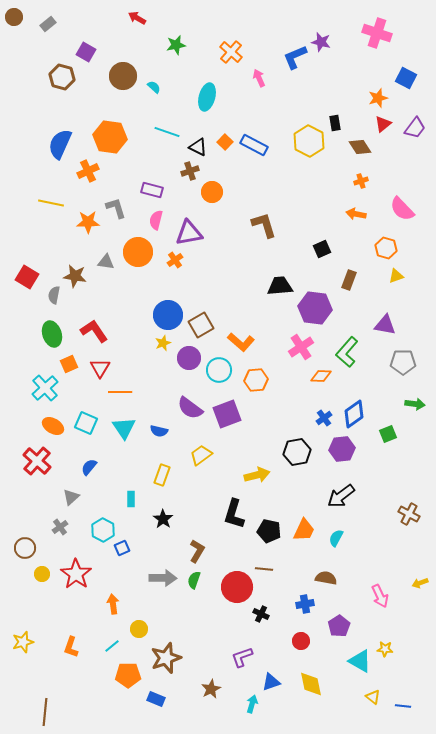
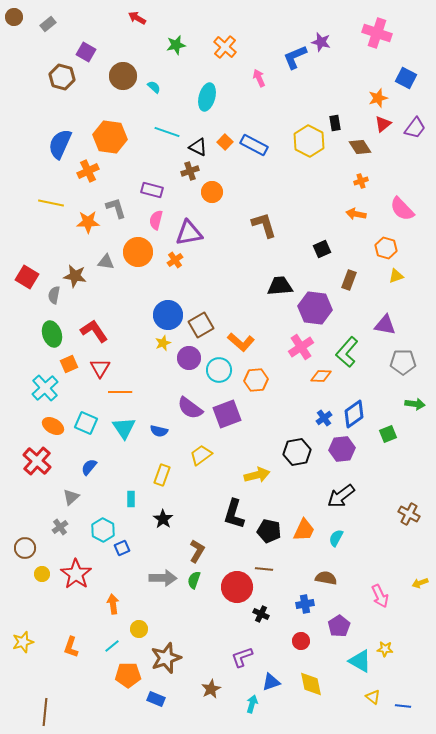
orange cross at (231, 52): moved 6 px left, 5 px up
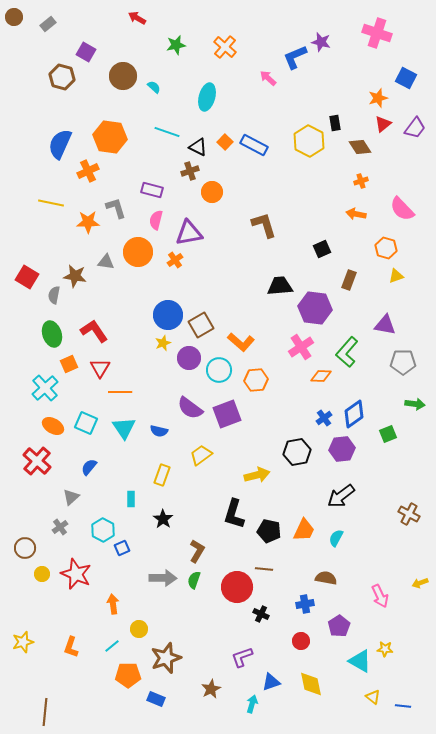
pink arrow at (259, 78): moved 9 px right; rotated 24 degrees counterclockwise
red star at (76, 574): rotated 12 degrees counterclockwise
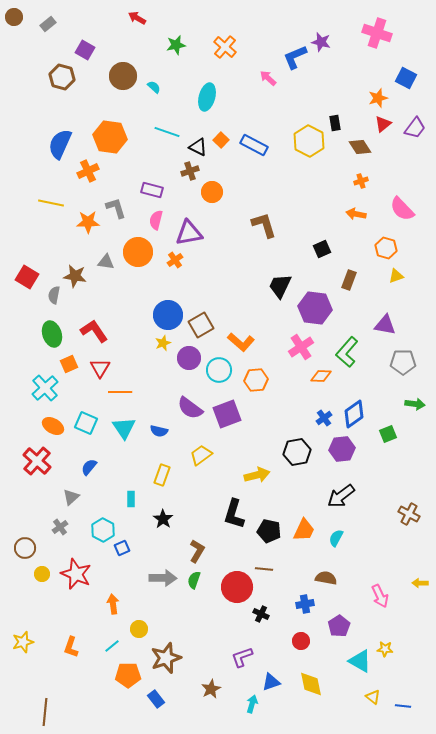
purple square at (86, 52): moved 1 px left, 2 px up
orange square at (225, 142): moved 4 px left, 2 px up
black trapezoid at (280, 286): rotated 60 degrees counterclockwise
yellow arrow at (420, 583): rotated 21 degrees clockwise
blue rectangle at (156, 699): rotated 30 degrees clockwise
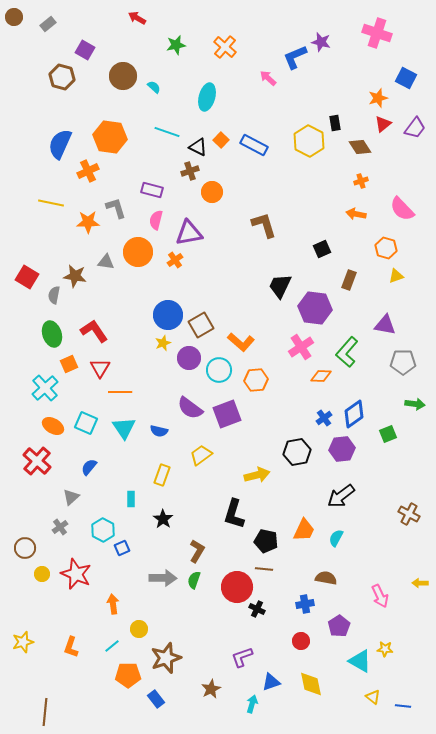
black pentagon at (269, 531): moved 3 px left, 10 px down
black cross at (261, 614): moved 4 px left, 5 px up
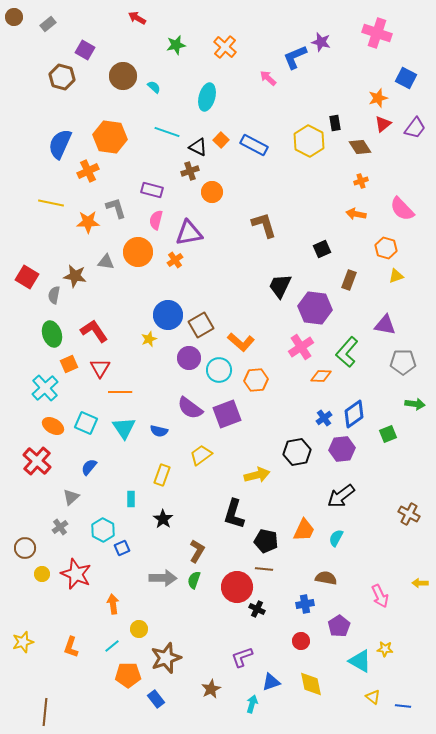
yellow star at (163, 343): moved 14 px left, 4 px up
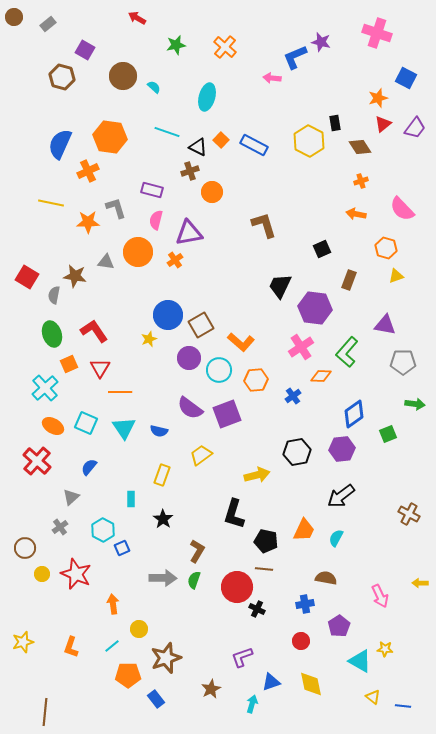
pink arrow at (268, 78): moved 4 px right; rotated 36 degrees counterclockwise
blue cross at (324, 418): moved 31 px left, 22 px up
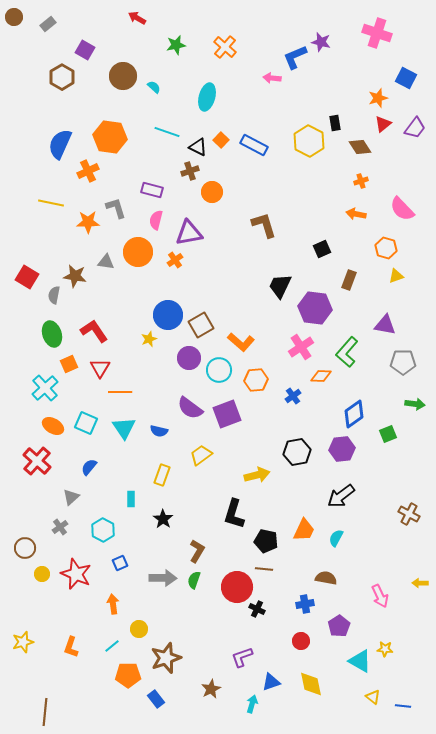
brown hexagon at (62, 77): rotated 15 degrees clockwise
blue square at (122, 548): moved 2 px left, 15 px down
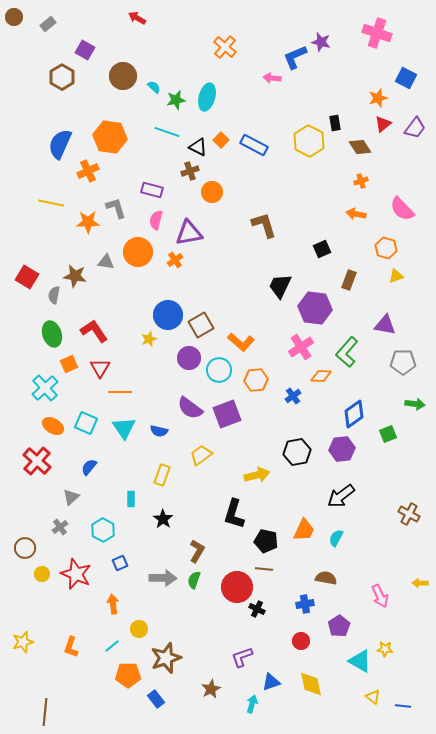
green star at (176, 45): moved 55 px down
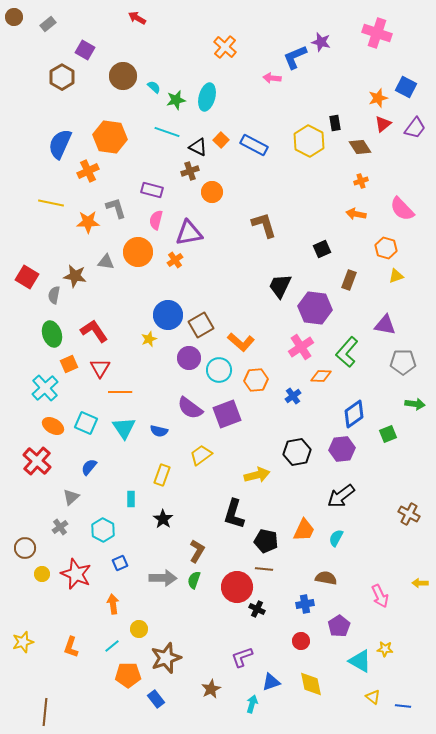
blue square at (406, 78): moved 9 px down
